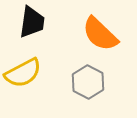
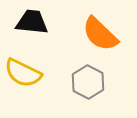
black trapezoid: rotated 92 degrees counterclockwise
yellow semicircle: rotated 54 degrees clockwise
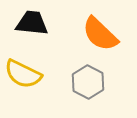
black trapezoid: moved 1 px down
yellow semicircle: moved 1 px down
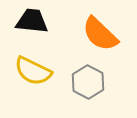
black trapezoid: moved 2 px up
yellow semicircle: moved 10 px right, 3 px up
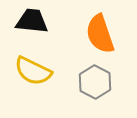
orange semicircle: rotated 27 degrees clockwise
gray hexagon: moved 7 px right
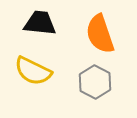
black trapezoid: moved 8 px right, 2 px down
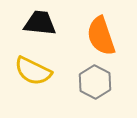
orange semicircle: moved 1 px right, 2 px down
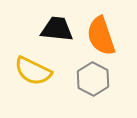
black trapezoid: moved 17 px right, 6 px down
gray hexagon: moved 2 px left, 3 px up
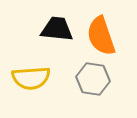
yellow semicircle: moved 2 px left, 7 px down; rotated 30 degrees counterclockwise
gray hexagon: rotated 20 degrees counterclockwise
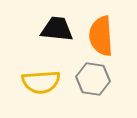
orange semicircle: rotated 15 degrees clockwise
yellow semicircle: moved 10 px right, 4 px down
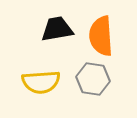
black trapezoid: rotated 16 degrees counterclockwise
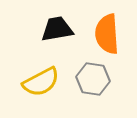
orange semicircle: moved 6 px right, 2 px up
yellow semicircle: rotated 24 degrees counterclockwise
